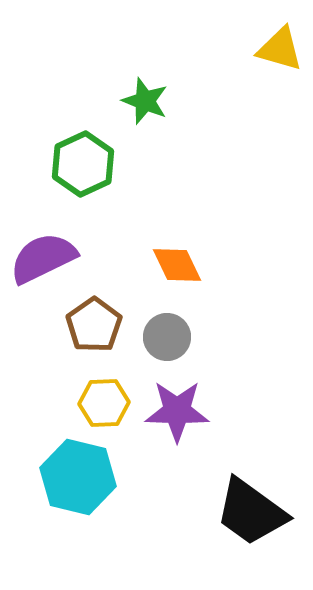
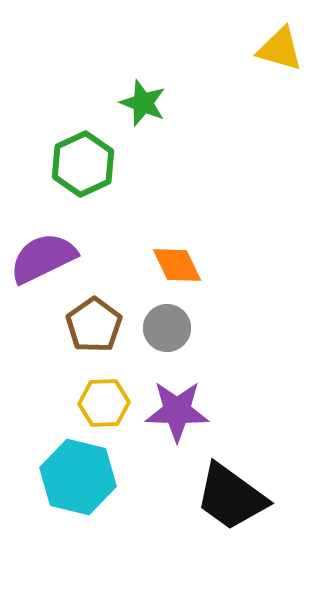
green star: moved 2 px left, 2 px down
gray circle: moved 9 px up
black trapezoid: moved 20 px left, 15 px up
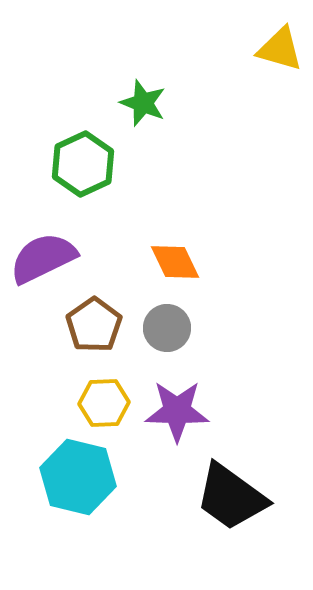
orange diamond: moved 2 px left, 3 px up
